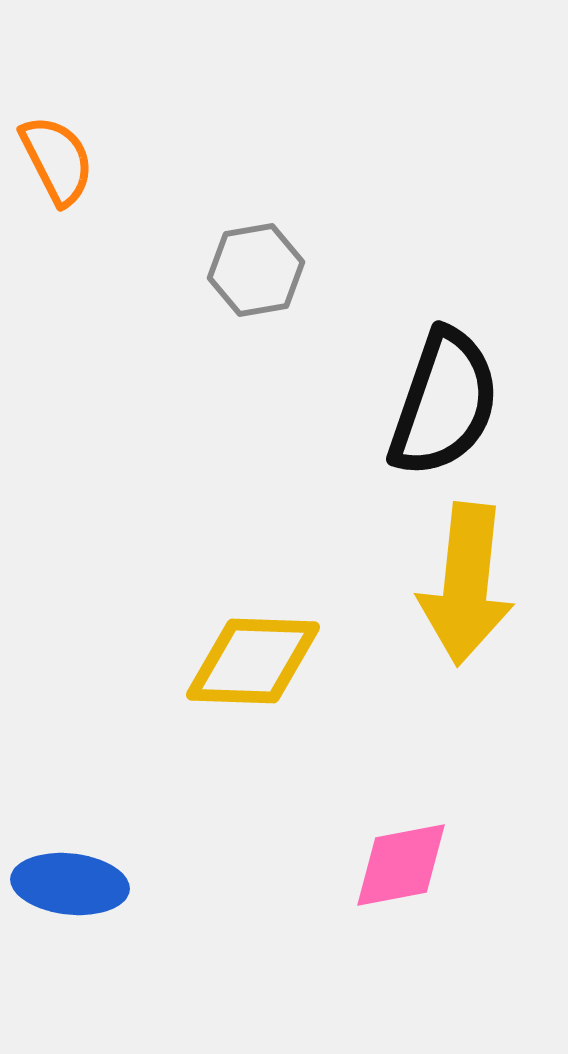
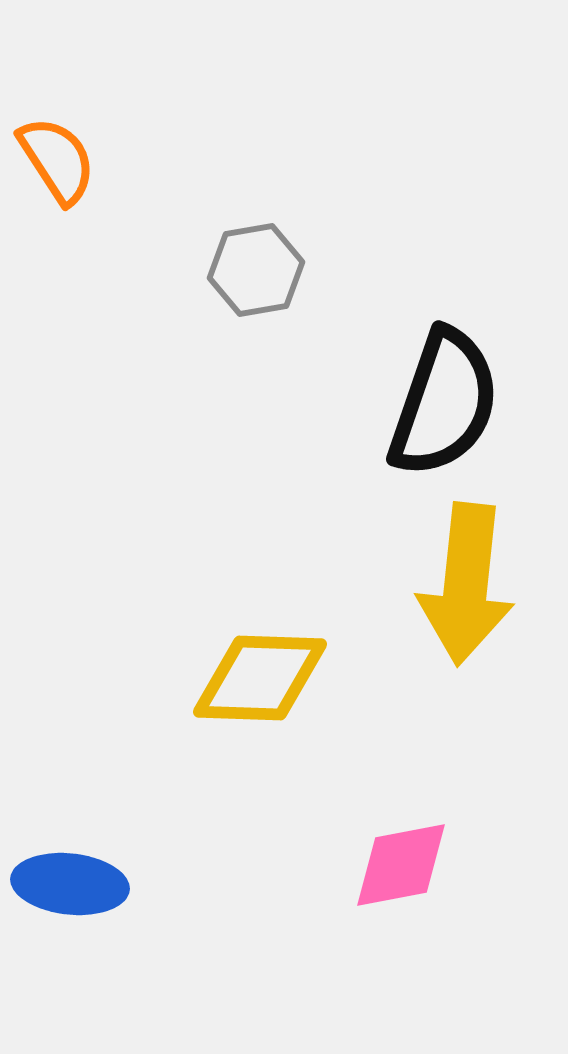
orange semicircle: rotated 6 degrees counterclockwise
yellow diamond: moved 7 px right, 17 px down
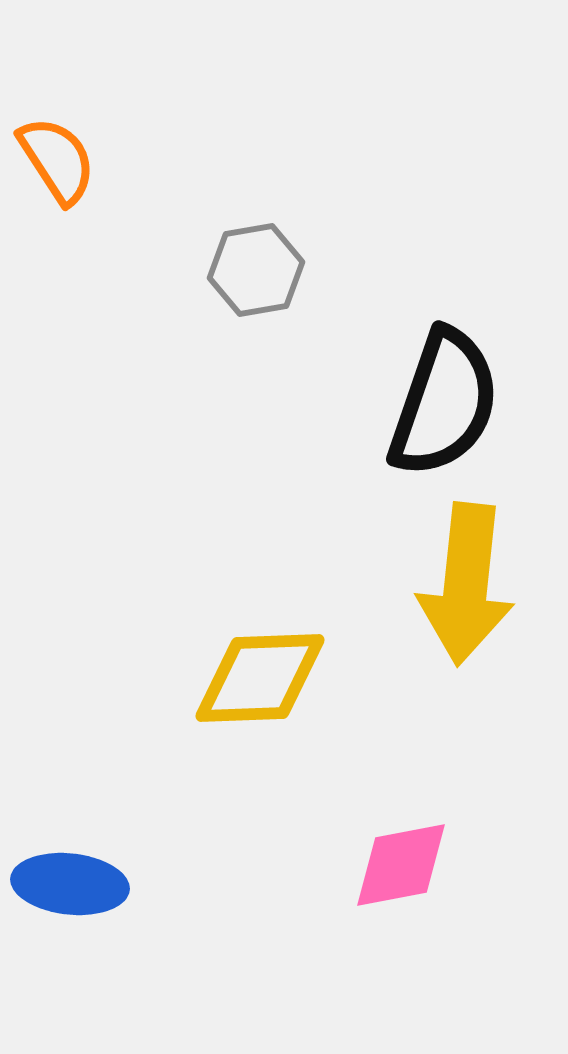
yellow diamond: rotated 4 degrees counterclockwise
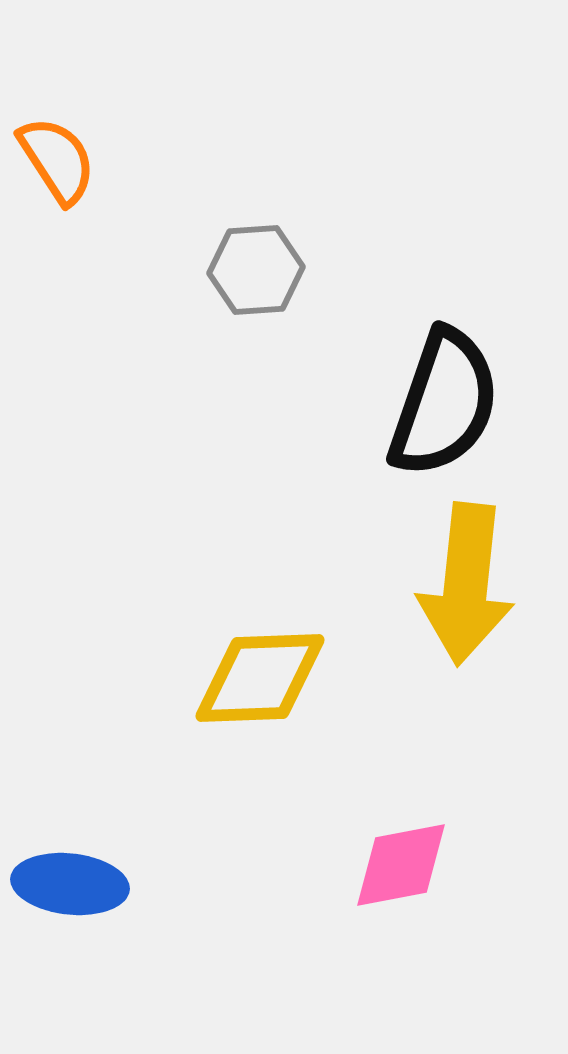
gray hexagon: rotated 6 degrees clockwise
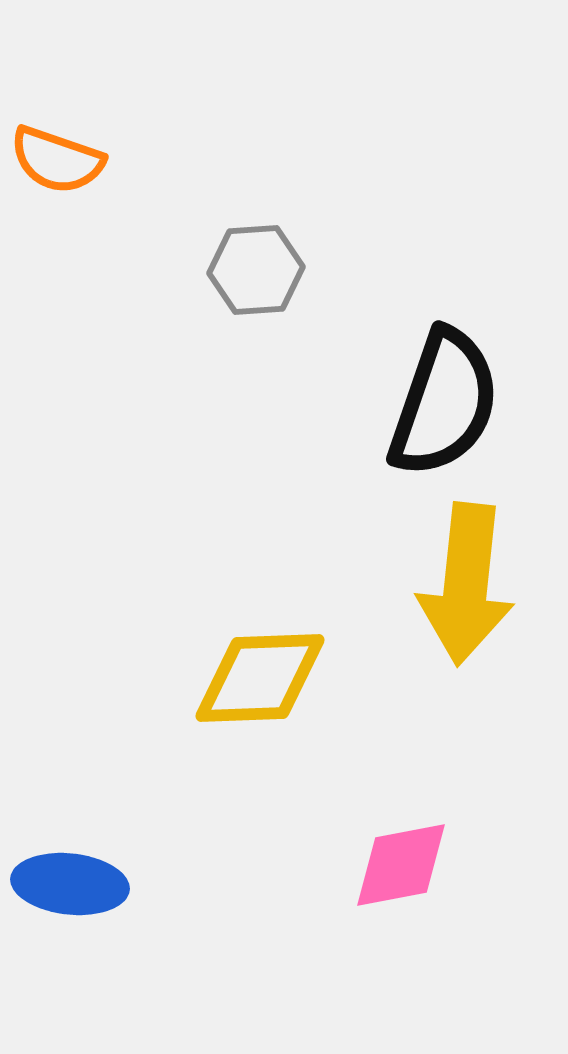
orange semicircle: rotated 142 degrees clockwise
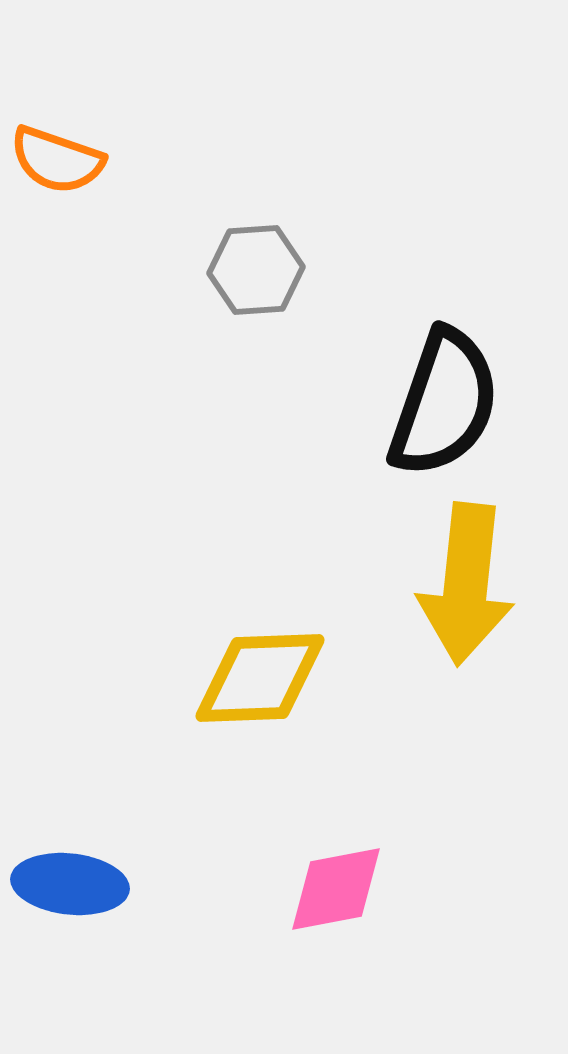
pink diamond: moved 65 px left, 24 px down
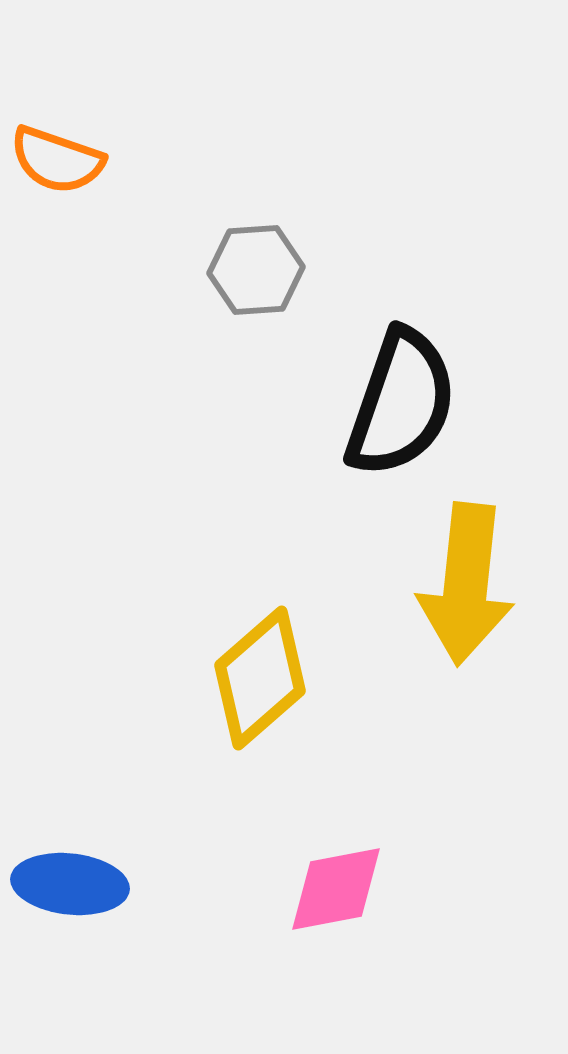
black semicircle: moved 43 px left
yellow diamond: rotated 39 degrees counterclockwise
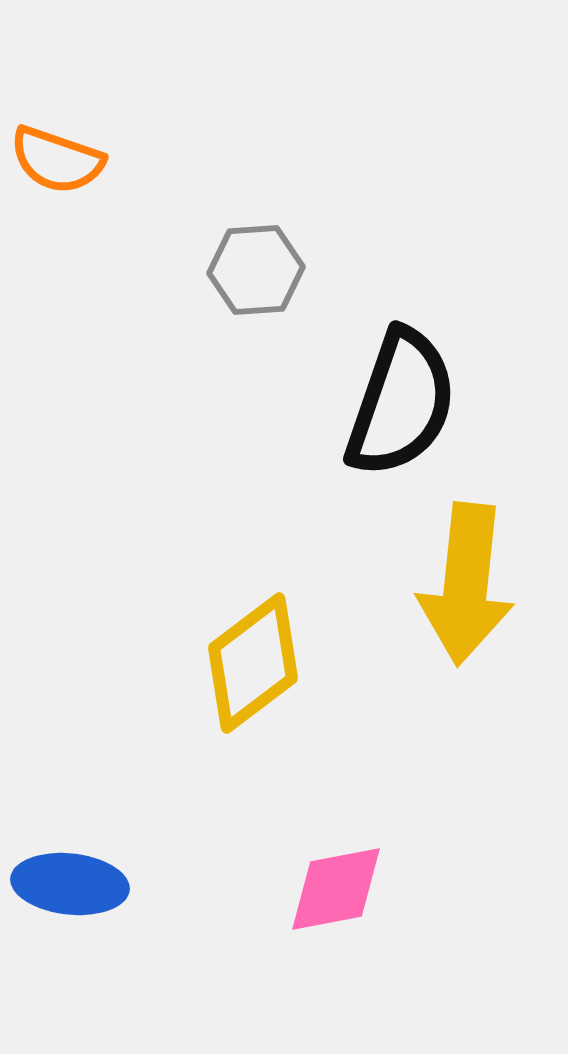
yellow diamond: moved 7 px left, 15 px up; rotated 4 degrees clockwise
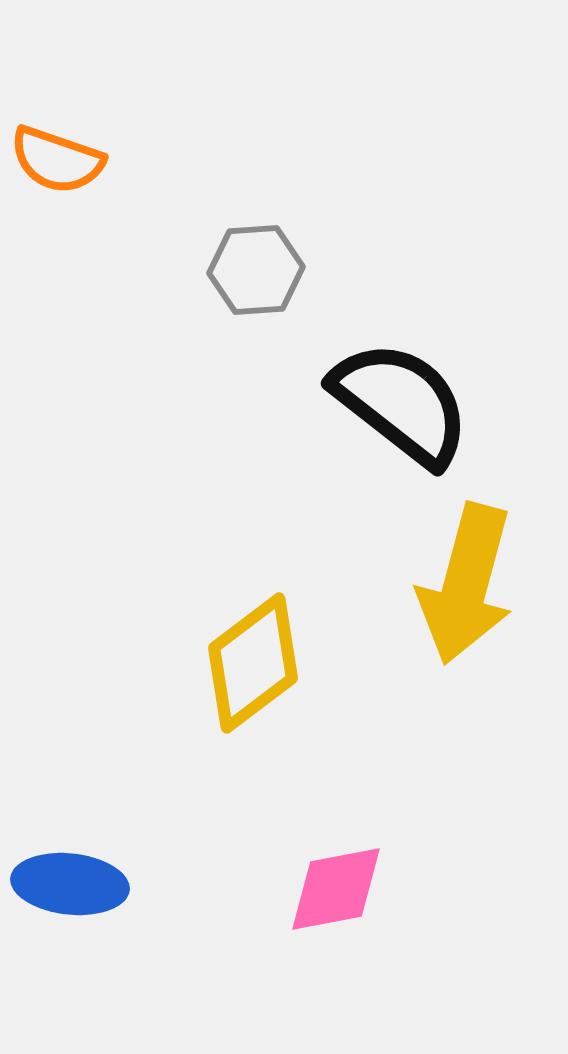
black semicircle: rotated 71 degrees counterclockwise
yellow arrow: rotated 9 degrees clockwise
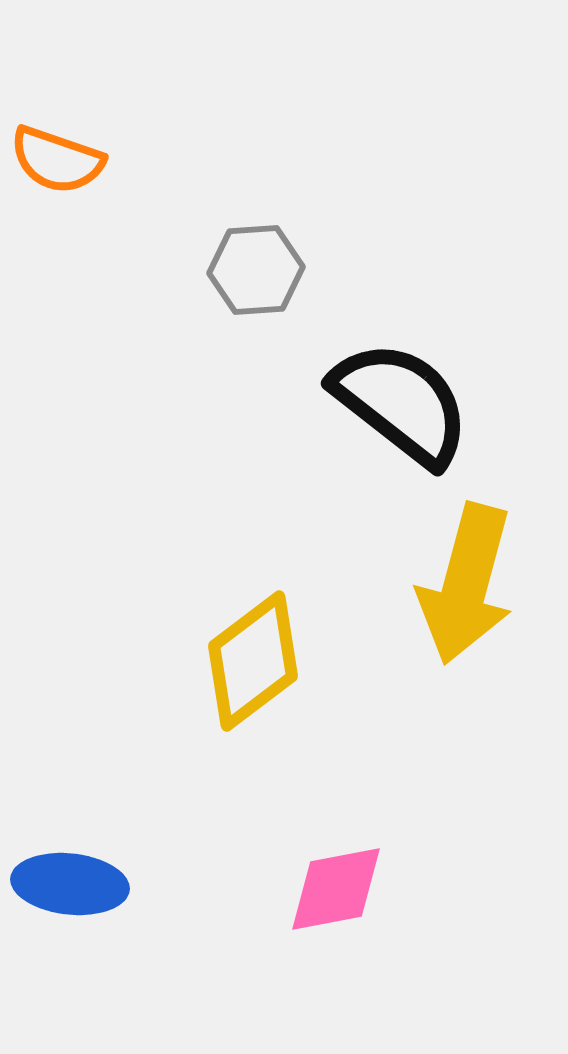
yellow diamond: moved 2 px up
